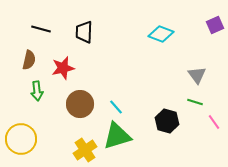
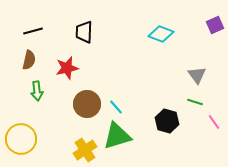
black line: moved 8 px left, 2 px down; rotated 30 degrees counterclockwise
red star: moved 4 px right
brown circle: moved 7 px right
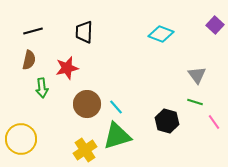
purple square: rotated 24 degrees counterclockwise
green arrow: moved 5 px right, 3 px up
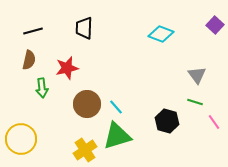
black trapezoid: moved 4 px up
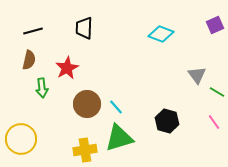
purple square: rotated 24 degrees clockwise
red star: rotated 15 degrees counterclockwise
green line: moved 22 px right, 10 px up; rotated 14 degrees clockwise
green triangle: moved 2 px right, 2 px down
yellow cross: rotated 25 degrees clockwise
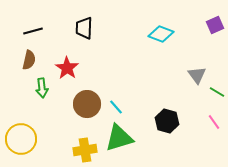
red star: rotated 10 degrees counterclockwise
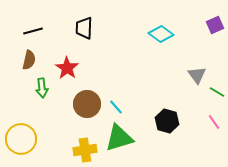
cyan diamond: rotated 15 degrees clockwise
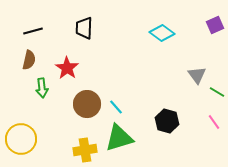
cyan diamond: moved 1 px right, 1 px up
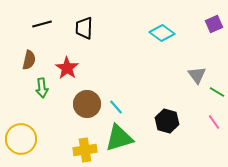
purple square: moved 1 px left, 1 px up
black line: moved 9 px right, 7 px up
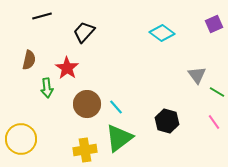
black line: moved 8 px up
black trapezoid: moved 4 px down; rotated 40 degrees clockwise
green arrow: moved 5 px right
green triangle: rotated 20 degrees counterclockwise
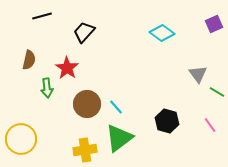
gray triangle: moved 1 px right, 1 px up
pink line: moved 4 px left, 3 px down
